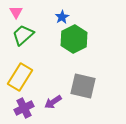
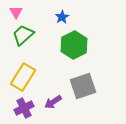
green hexagon: moved 6 px down
yellow rectangle: moved 3 px right
gray square: rotated 32 degrees counterclockwise
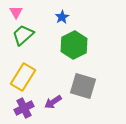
gray square: rotated 36 degrees clockwise
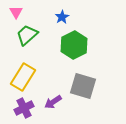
green trapezoid: moved 4 px right
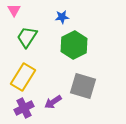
pink triangle: moved 2 px left, 2 px up
blue star: rotated 24 degrees clockwise
green trapezoid: moved 2 px down; rotated 15 degrees counterclockwise
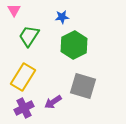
green trapezoid: moved 2 px right, 1 px up
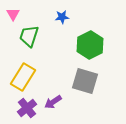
pink triangle: moved 1 px left, 4 px down
green trapezoid: rotated 15 degrees counterclockwise
green hexagon: moved 16 px right
gray square: moved 2 px right, 5 px up
purple cross: moved 3 px right; rotated 12 degrees counterclockwise
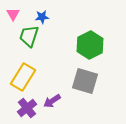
blue star: moved 20 px left
purple arrow: moved 1 px left, 1 px up
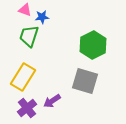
pink triangle: moved 12 px right, 4 px up; rotated 40 degrees counterclockwise
green hexagon: moved 3 px right
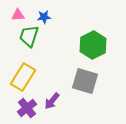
pink triangle: moved 7 px left, 5 px down; rotated 24 degrees counterclockwise
blue star: moved 2 px right
purple arrow: rotated 18 degrees counterclockwise
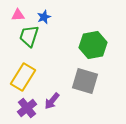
blue star: rotated 16 degrees counterclockwise
green hexagon: rotated 16 degrees clockwise
